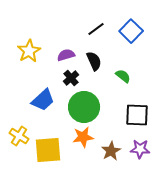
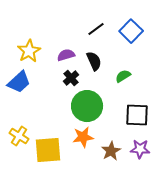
green semicircle: rotated 70 degrees counterclockwise
blue trapezoid: moved 24 px left, 18 px up
green circle: moved 3 px right, 1 px up
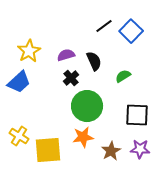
black line: moved 8 px right, 3 px up
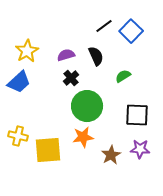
yellow star: moved 2 px left
black semicircle: moved 2 px right, 5 px up
yellow cross: moved 1 px left; rotated 18 degrees counterclockwise
brown star: moved 4 px down
